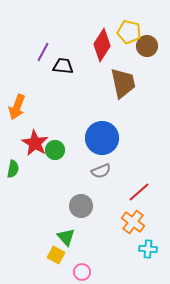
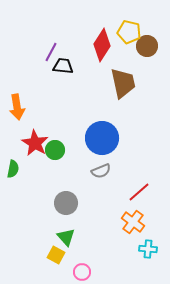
purple line: moved 8 px right
orange arrow: rotated 30 degrees counterclockwise
gray circle: moved 15 px left, 3 px up
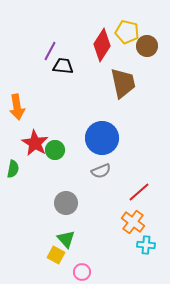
yellow pentagon: moved 2 px left
purple line: moved 1 px left, 1 px up
green triangle: moved 2 px down
cyan cross: moved 2 px left, 4 px up
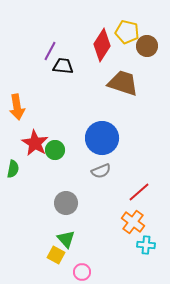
brown trapezoid: rotated 60 degrees counterclockwise
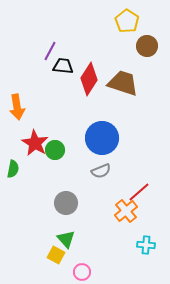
yellow pentagon: moved 11 px up; rotated 20 degrees clockwise
red diamond: moved 13 px left, 34 px down
orange cross: moved 7 px left, 11 px up; rotated 15 degrees clockwise
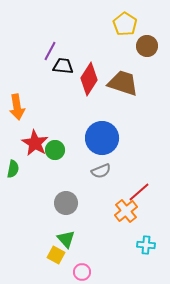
yellow pentagon: moved 2 px left, 3 px down
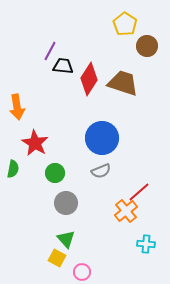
green circle: moved 23 px down
cyan cross: moved 1 px up
yellow square: moved 1 px right, 3 px down
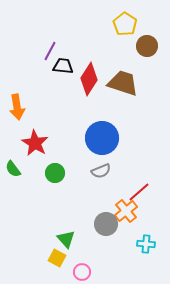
green semicircle: rotated 132 degrees clockwise
gray circle: moved 40 px right, 21 px down
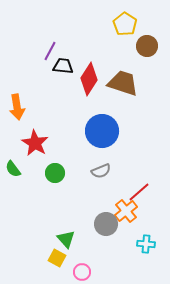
blue circle: moved 7 px up
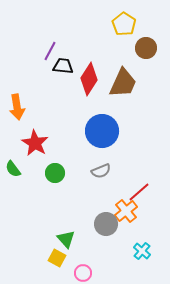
yellow pentagon: moved 1 px left
brown circle: moved 1 px left, 2 px down
brown trapezoid: rotated 96 degrees clockwise
cyan cross: moved 4 px left, 7 px down; rotated 36 degrees clockwise
pink circle: moved 1 px right, 1 px down
